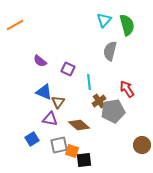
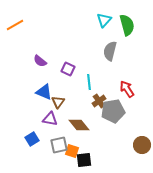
brown diamond: rotated 10 degrees clockwise
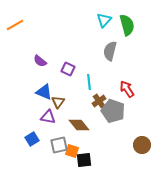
gray pentagon: rotated 30 degrees clockwise
purple triangle: moved 2 px left, 2 px up
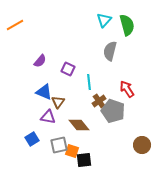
purple semicircle: rotated 88 degrees counterclockwise
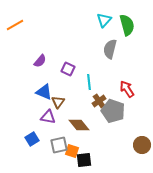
gray semicircle: moved 2 px up
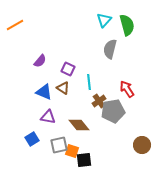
brown triangle: moved 5 px right, 14 px up; rotated 32 degrees counterclockwise
gray pentagon: rotated 30 degrees counterclockwise
